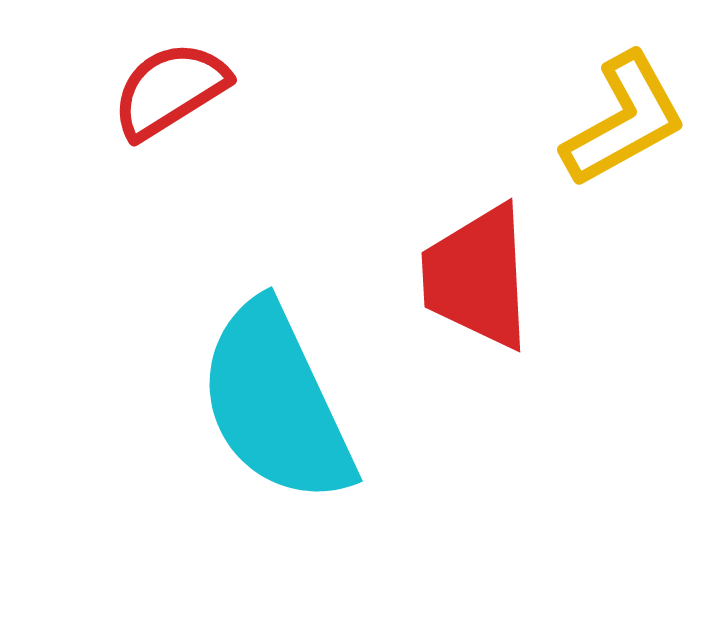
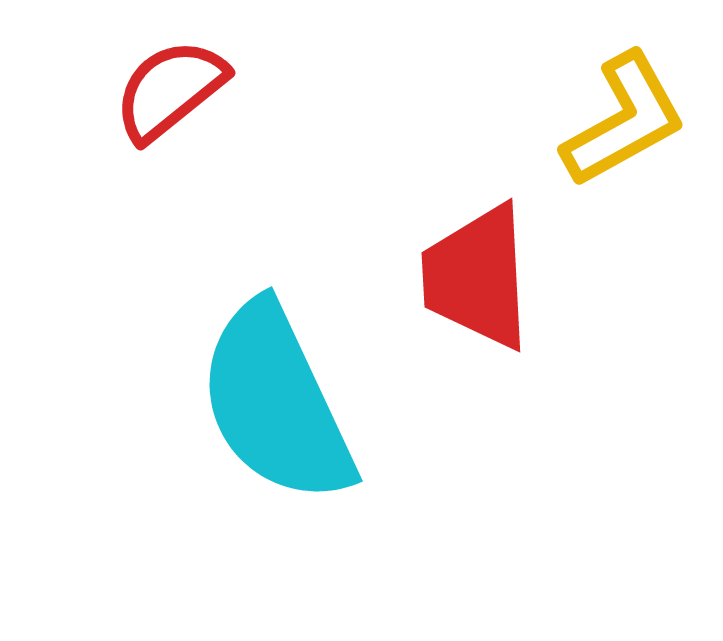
red semicircle: rotated 7 degrees counterclockwise
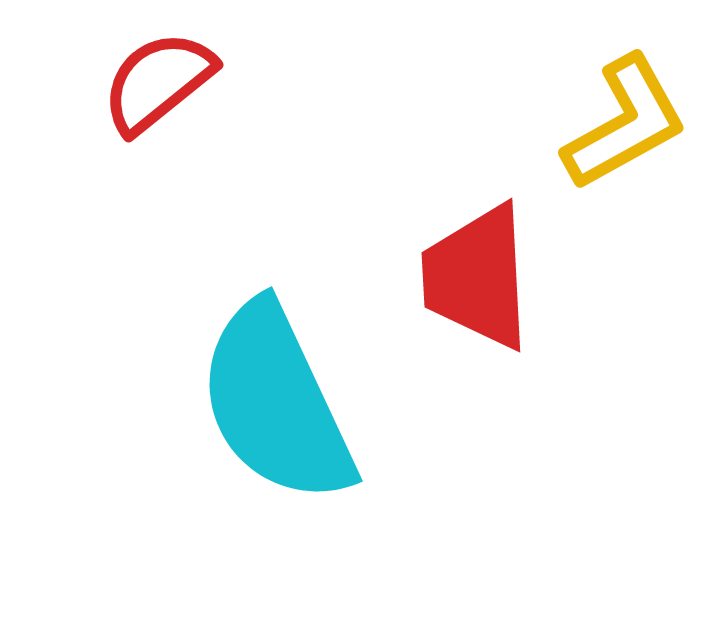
red semicircle: moved 12 px left, 8 px up
yellow L-shape: moved 1 px right, 3 px down
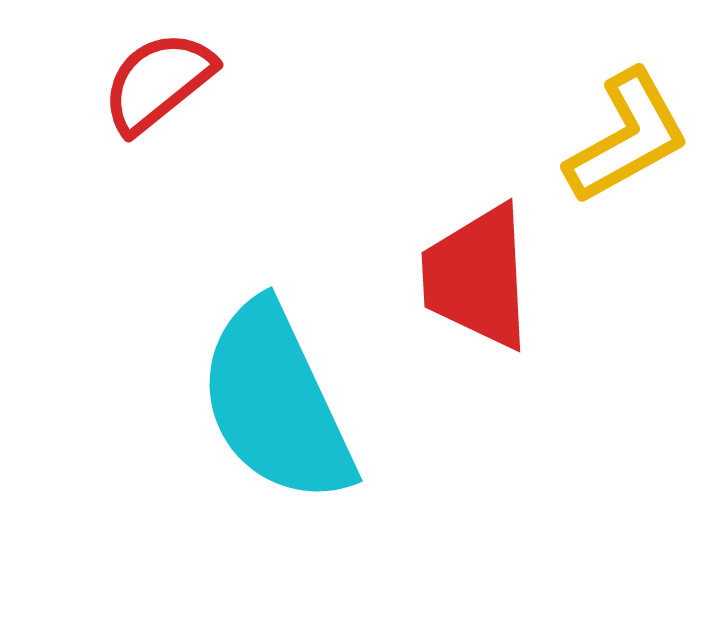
yellow L-shape: moved 2 px right, 14 px down
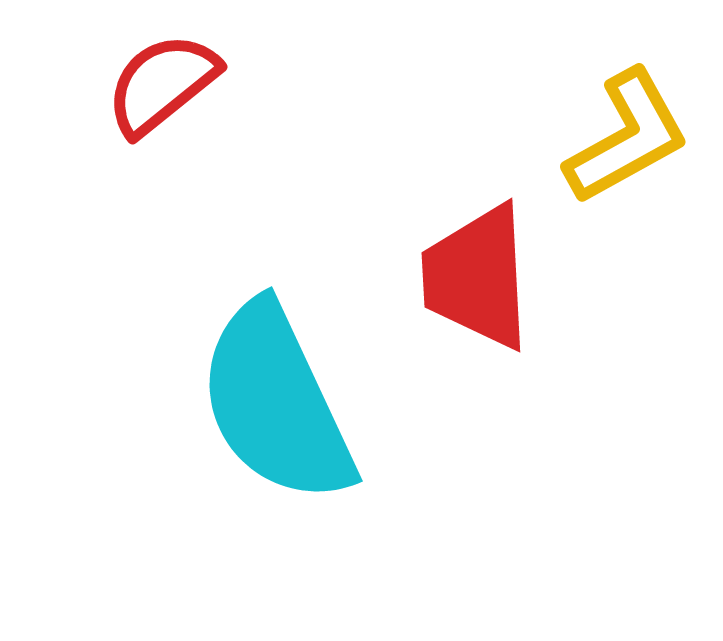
red semicircle: moved 4 px right, 2 px down
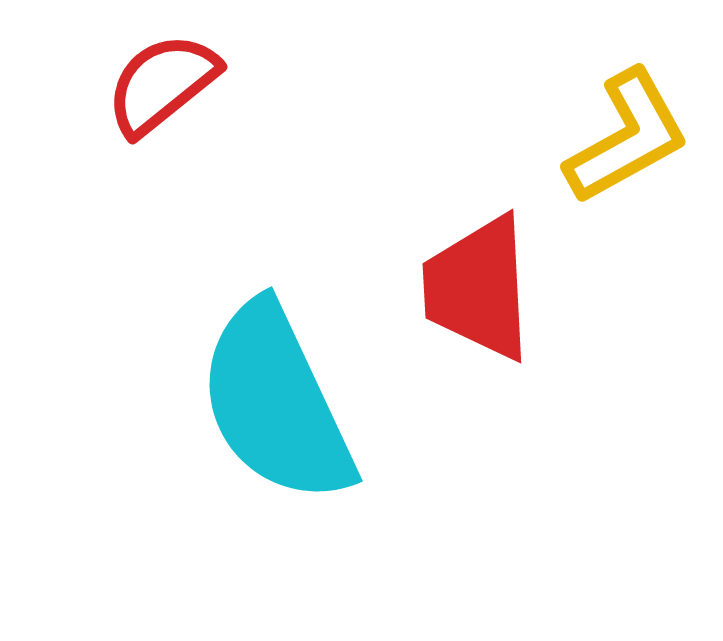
red trapezoid: moved 1 px right, 11 px down
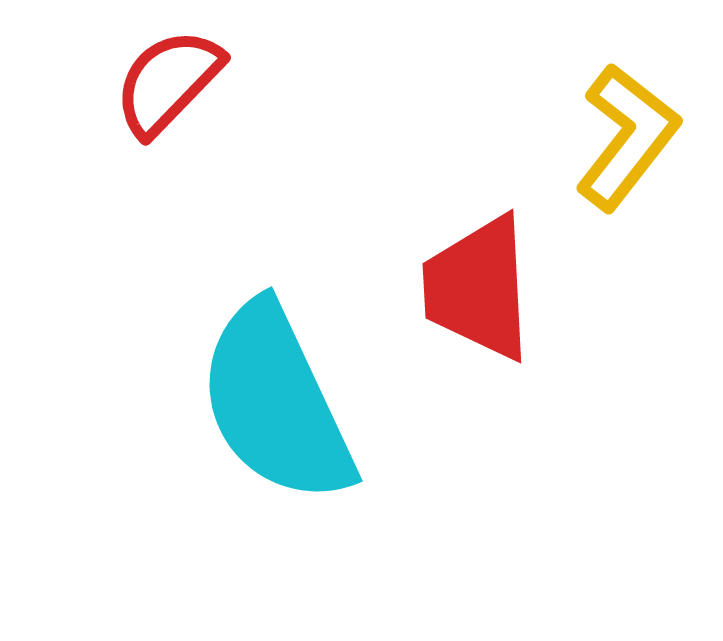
red semicircle: moved 6 px right, 2 px up; rotated 7 degrees counterclockwise
yellow L-shape: rotated 23 degrees counterclockwise
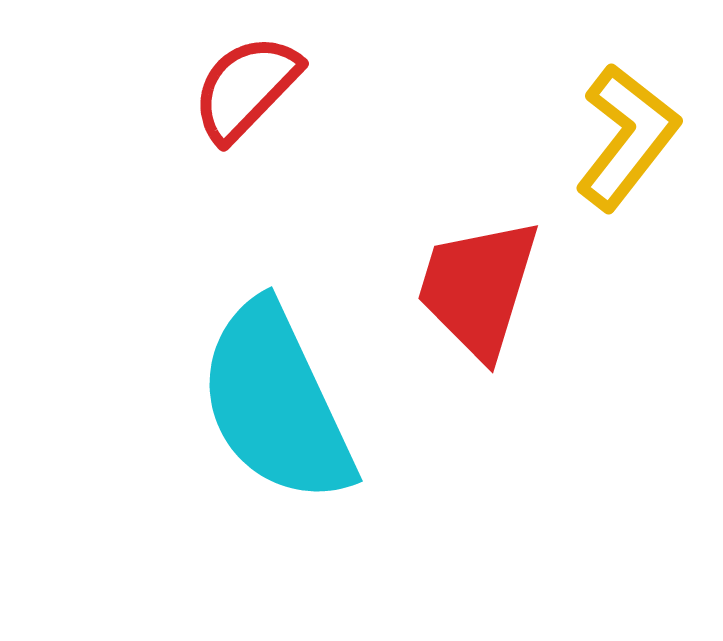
red semicircle: moved 78 px right, 6 px down
red trapezoid: rotated 20 degrees clockwise
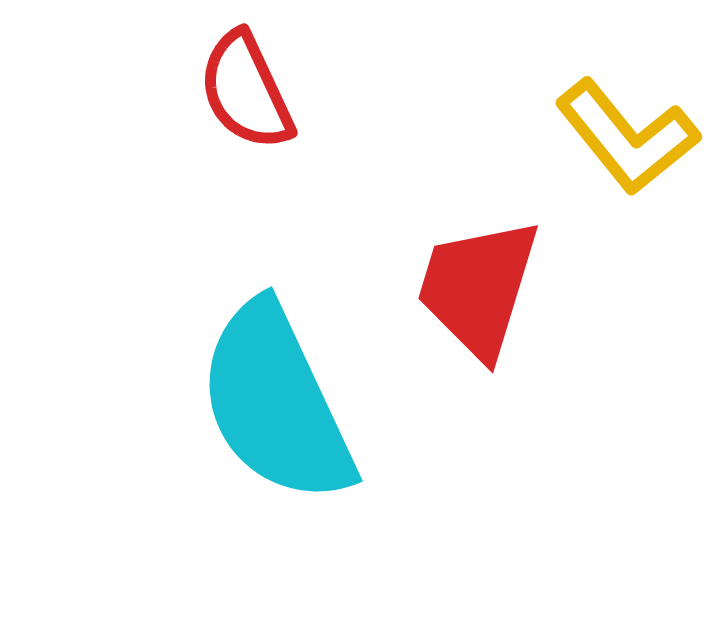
red semicircle: moved 3 px down; rotated 69 degrees counterclockwise
yellow L-shape: rotated 103 degrees clockwise
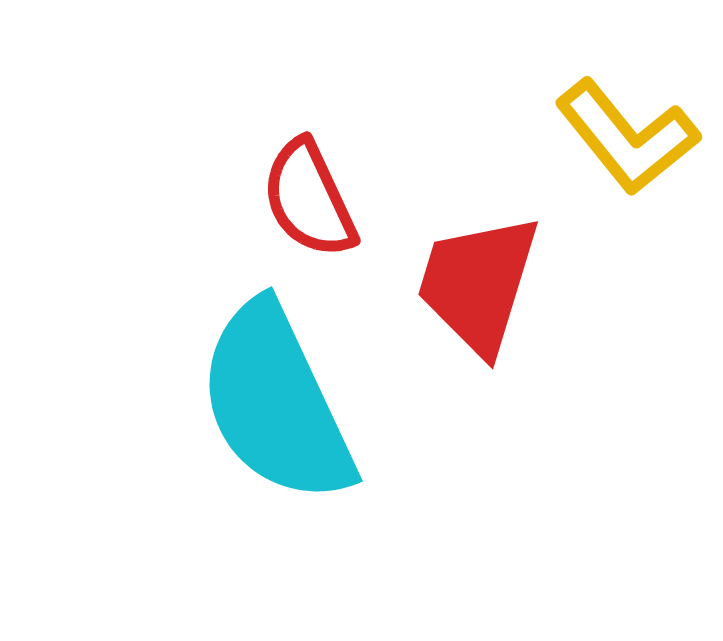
red semicircle: moved 63 px right, 108 px down
red trapezoid: moved 4 px up
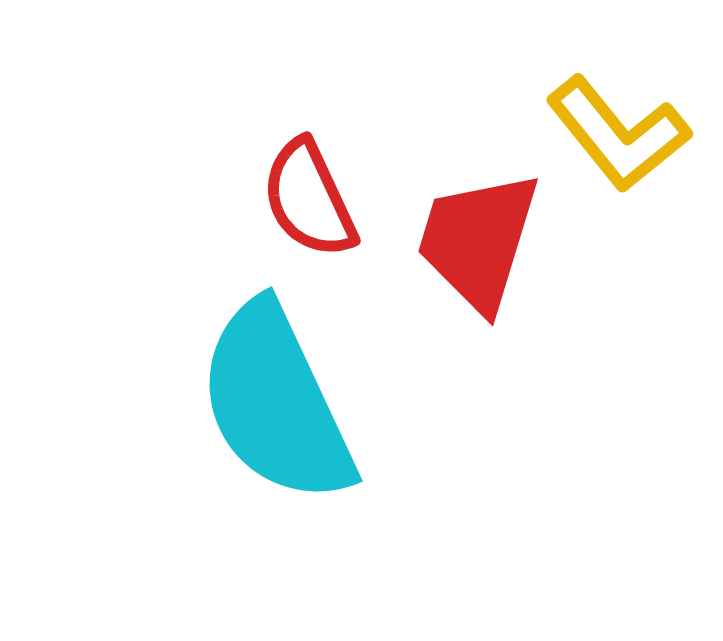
yellow L-shape: moved 9 px left, 3 px up
red trapezoid: moved 43 px up
